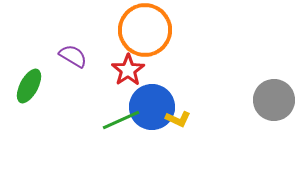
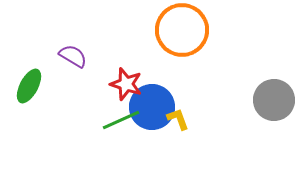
orange circle: moved 37 px right
red star: moved 2 px left, 14 px down; rotated 20 degrees counterclockwise
yellow L-shape: rotated 135 degrees counterclockwise
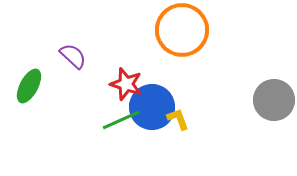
purple semicircle: rotated 12 degrees clockwise
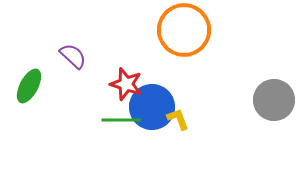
orange circle: moved 2 px right
green line: rotated 24 degrees clockwise
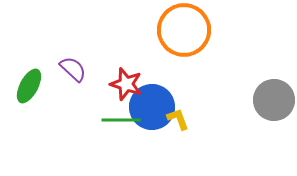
purple semicircle: moved 13 px down
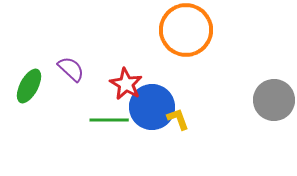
orange circle: moved 2 px right
purple semicircle: moved 2 px left
red star: rotated 12 degrees clockwise
green line: moved 12 px left
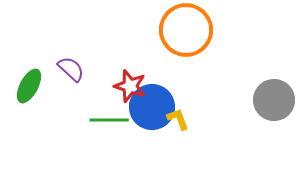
red star: moved 4 px right, 2 px down; rotated 12 degrees counterclockwise
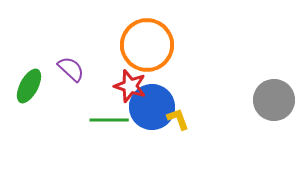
orange circle: moved 39 px left, 15 px down
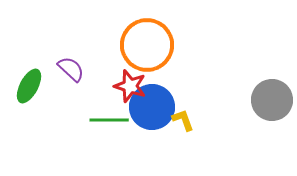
gray circle: moved 2 px left
yellow L-shape: moved 5 px right, 1 px down
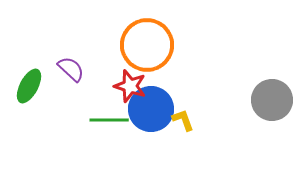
blue circle: moved 1 px left, 2 px down
